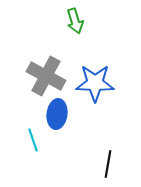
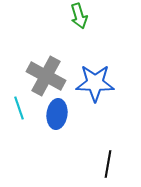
green arrow: moved 4 px right, 5 px up
cyan line: moved 14 px left, 32 px up
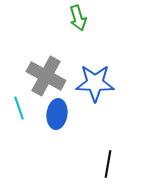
green arrow: moved 1 px left, 2 px down
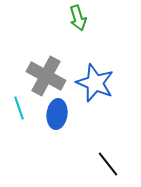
blue star: rotated 21 degrees clockwise
black line: rotated 48 degrees counterclockwise
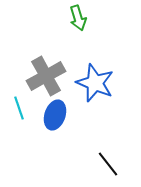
gray cross: rotated 33 degrees clockwise
blue ellipse: moved 2 px left, 1 px down; rotated 12 degrees clockwise
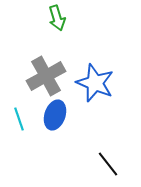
green arrow: moved 21 px left
cyan line: moved 11 px down
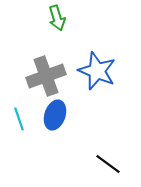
gray cross: rotated 9 degrees clockwise
blue star: moved 2 px right, 12 px up
black line: rotated 16 degrees counterclockwise
